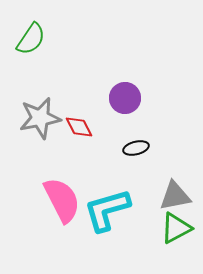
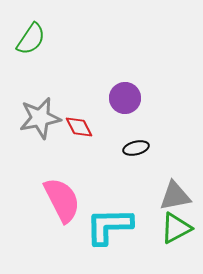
cyan L-shape: moved 2 px right, 16 px down; rotated 15 degrees clockwise
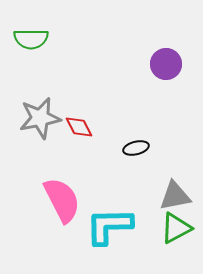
green semicircle: rotated 56 degrees clockwise
purple circle: moved 41 px right, 34 px up
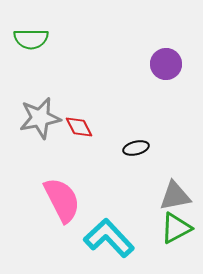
cyan L-shape: moved 12 px down; rotated 48 degrees clockwise
